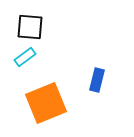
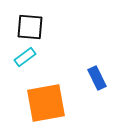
blue rectangle: moved 2 px up; rotated 40 degrees counterclockwise
orange square: rotated 12 degrees clockwise
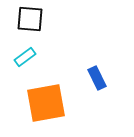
black square: moved 8 px up
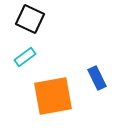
black square: rotated 20 degrees clockwise
orange square: moved 7 px right, 7 px up
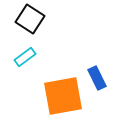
black square: rotated 8 degrees clockwise
orange square: moved 10 px right
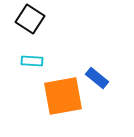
cyan rectangle: moved 7 px right, 4 px down; rotated 40 degrees clockwise
blue rectangle: rotated 25 degrees counterclockwise
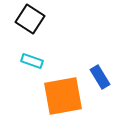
cyan rectangle: rotated 15 degrees clockwise
blue rectangle: moved 3 px right, 1 px up; rotated 20 degrees clockwise
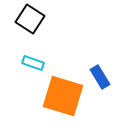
cyan rectangle: moved 1 px right, 2 px down
orange square: rotated 27 degrees clockwise
